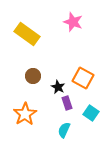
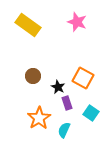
pink star: moved 4 px right
yellow rectangle: moved 1 px right, 9 px up
orange star: moved 14 px right, 4 px down
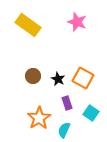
black star: moved 8 px up
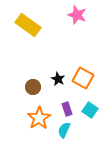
pink star: moved 7 px up
brown circle: moved 11 px down
purple rectangle: moved 6 px down
cyan square: moved 1 px left, 3 px up
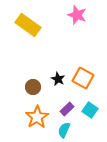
purple rectangle: rotated 64 degrees clockwise
orange star: moved 2 px left, 1 px up
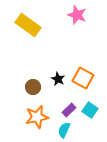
purple rectangle: moved 2 px right, 1 px down
orange star: rotated 20 degrees clockwise
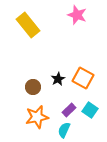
yellow rectangle: rotated 15 degrees clockwise
black star: rotated 16 degrees clockwise
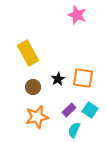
yellow rectangle: moved 28 px down; rotated 10 degrees clockwise
orange square: rotated 20 degrees counterclockwise
cyan semicircle: moved 10 px right
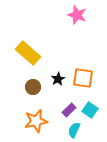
yellow rectangle: rotated 20 degrees counterclockwise
orange star: moved 1 px left, 4 px down
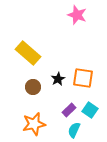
orange star: moved 2 px left, 3 px down
